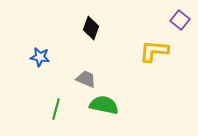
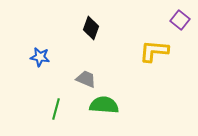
green semicircle: rotated 8 degrees counterclockwise
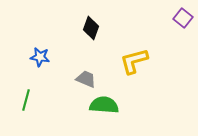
purple square: moved 3 px right, 2 px up
yellow L-shape: moved 20 px left, 10 px down; rotated 20 degrees counterclockwise
green line: moved 30 px left, 9 px up
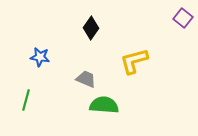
black diamond: rotated 15 degrees clockwise
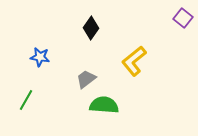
yellow L-shape: rotated 24 degrees counterclockwise
gray trapezoid: rotated 60 degrees counterclockwise
green line: rotated 15 degrees clockwise
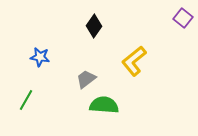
black diamond: moved 3 px right, 2 px up
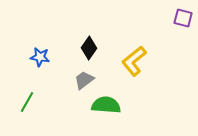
purple square: rotated 24 degrees counterclockwise
black diamond: moved 5 px left, 22 px down
gray trapezoid: moved 2 px left, 1 px down
green line: moved 1 px right, 2 px down
green semicircle: moved 2 px right
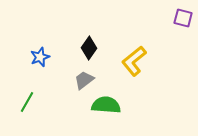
blue star: rotated 30 degrees counterclockwise
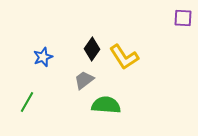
purple square: rotated 12 degrees counterclockwise
black diamond: moved 3 px right, 1 px down
blue star: moved 3 px right
yellow L-shape: moved 10 px left, 4 px up; rotated 84 degrees counterclockwise
